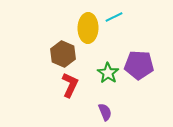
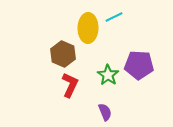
green star: moved 2 px down
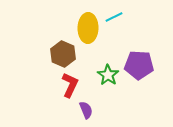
purple semicircle: moved 19 px left, 2 px up
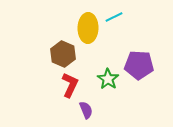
green star: moved 4 px down
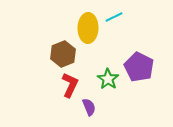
brown hexagon: rotated 15 degrees clockwise
purple pentagon: moved 2 px down; rotated 24 degrees clockwise
purple semicircle: moved 3 px right, 3 px up
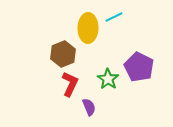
red L-shape: moved 1 px up
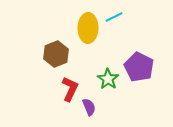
brown hexagon: moved 7 px left
red L-shape: moved 5 px down
